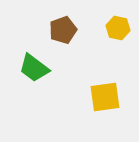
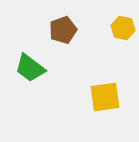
yellow hexagon: moved 5 px right
green trapezoid: moved 4 px left
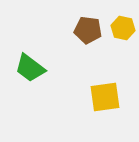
brown pentagon: moved 25 px right; rotated 28 degrees clockwise
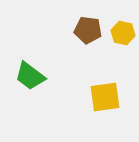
yellow hexagon: moved 5 px down
green trapezoid: moved 8 px down
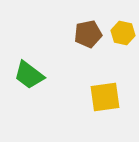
brown pentagon: moved 4 px down; rotated 20 degrees counterclockwise
green trapezoid: moved 1 px left, 1 px up
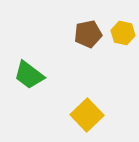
yellow square: moved 18 px left, 18 px down; rotated 36 degrees counterclockwise
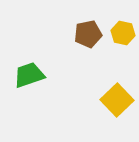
green trapezoid: rotated 124 degrees clockwise
yellow square: moved 30 px right, 15 px up
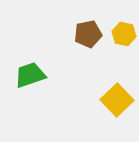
yellow hexagon: moved 1 px right, 1 px down
green trapezoid: moved 1 px right
